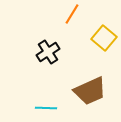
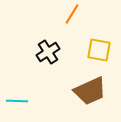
yellow square: moved 5 px left, 12 px down; rotated 30 degrees counterclockwise
cyan line: moved 29 px left, 7 px up
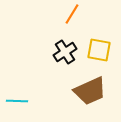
black cross: moved 17 px right
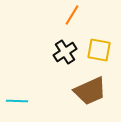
orange line: moved 1 px down
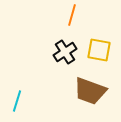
orange line: rotated 15 degrees counterclockwise
brown trapezoid: rotated 44 degrees clockwise
cyan line: rotated 75 degrees counterclockwise
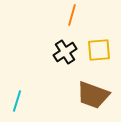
yellow square: rotated 15 degrees counterclockwise
brown trapezoid: moved 3 px right, 4 px down
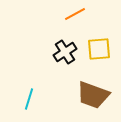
orange line: moved 3 px right, 1 px up; rotated 45 degrees clockwise
yellow square: moved 1 px up
cyan line: moved 12 px right, 2 px up
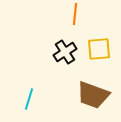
orange line: rotated 55 degrees counterclockwise
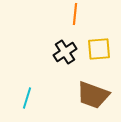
cyan line: moved 2 px left, 1 px up
